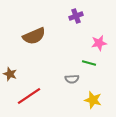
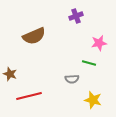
red line: rotated 20 degrees clockwise
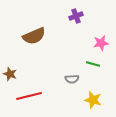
pink star: moved 2 px right
green line: moved 4 px right, 1 px down
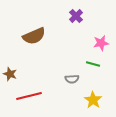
purple cross: rotated 24 degrees counterclockwise
yellow star: rotated 18 degrees clockwise
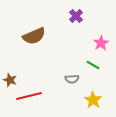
pink star: rotated 21 degrees counterclockwise
green line: moved 1 px down; rotated 16 degrees clockwise
brown star: moved 6 px down
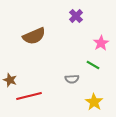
yellow star: moved 1 px right, 2 px down
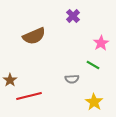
purple cross: moved 3 px left
brown star: rotated 16 degrees clockwise
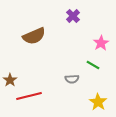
yellow star: moved 4 px right
